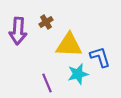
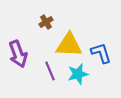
purple arrow: moved 23 px down; rotated 24 degrees counterclockwise
blue L-shape: moved 1 px right, 4 px up
purple line: moved 3 px right, 12 px up
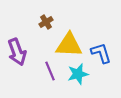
purple arrow: moved 1 px left, 2 px up
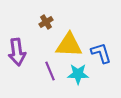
purple arrow: rotated 12 degrees clockwise
cyan star: rotated 15 degrees clockwise
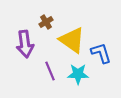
yellow triangle: moved 3 px right, 5 px up; rotated 32 degrees clockwise
purple arrow: moved 8 px right, 8 px up
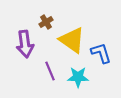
cyan star: moved 3 px down
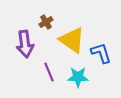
purple line: moved 1 px left, 1 px down
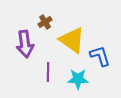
brown cross: moved 1 px left
blue L-shape: moved 1 px left, 3 px down
purple line: moved 1 px left; rotated 24 degrees clockwise
cyan star: moved 2 px down
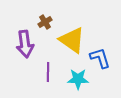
blue L-shape: moved 2 px down
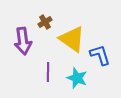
yellow triangle: moved 1 px up
purple arrow: moved 2 px left, 3 px up
blue L-shape: moved 3 px up
cyan star: moved 1 px left, 1 px up; rotated 20 degrees clockwise
